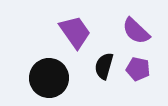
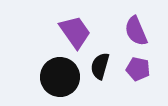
purple semicircle: rotated 24 degrees clockwise
black semicircle: moved 4 px left
black circle: moved 11 px right, 1 px up
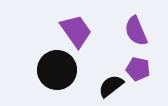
purple trapezoid: moved 1 px right, 1 px up
black semicircle: moved 11 px right, 20 px down; rotated 36 degrees clockwise
black circle: moved 3 px left, 7 px up
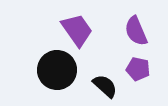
purple trapezoid: moved 1 px right, 1 px up
black semicircle: moved 6 px left; rotated 80 degrees clockwise
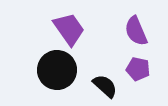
purple trapezoid: moved 8 px left, 1 px up
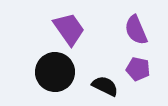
purple semicircle: moved 1 px up
black circle: moved 2 px left, 2 px down
black semicircle: rotated 16 degrees counterclockwise
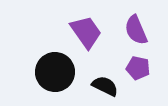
purple trapezoid: moved 17 px right, 3 px down
purple pentagon: moved 1 px up
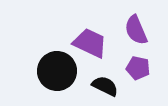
purple trapezoid: moved 4 px right, 11 px down; rotated 30 degrees counterclockwise
black circle: moved 2 px right, 1 px up
